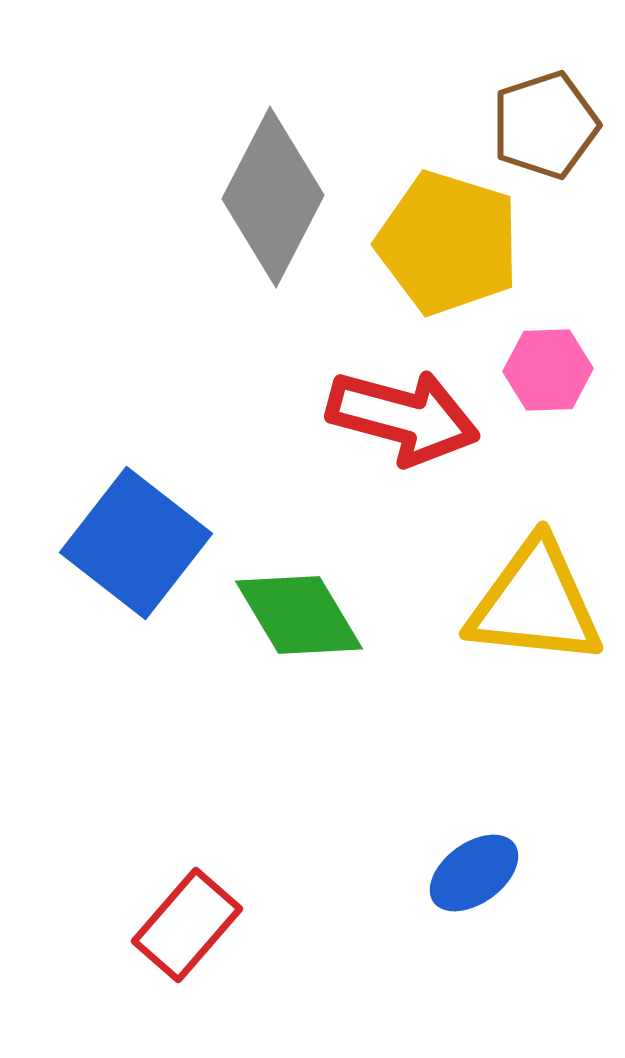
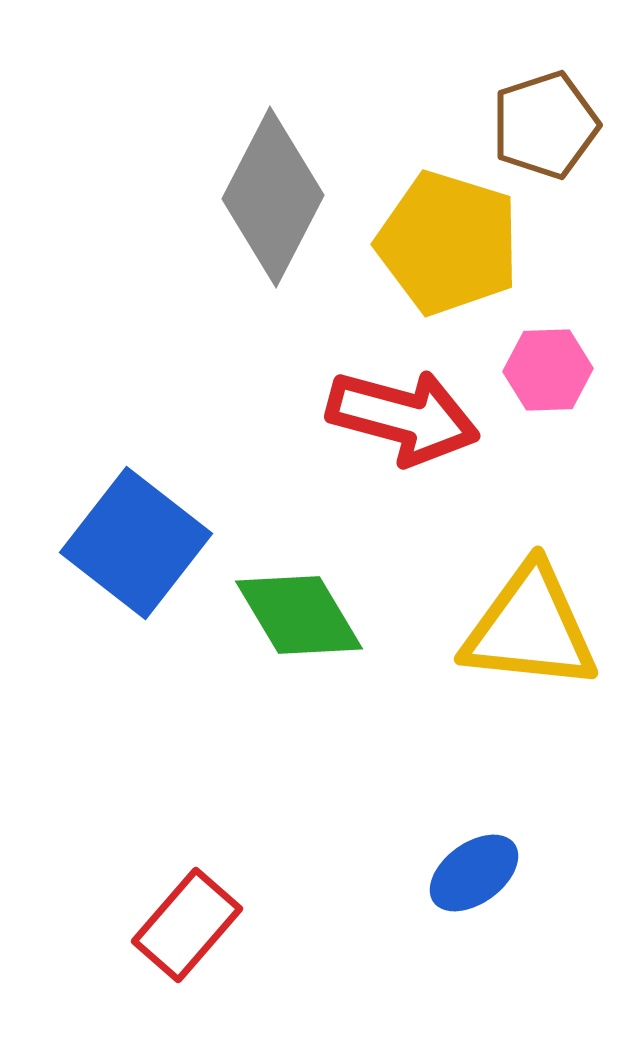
yellow triangle: moved 5 px left, 25 px down
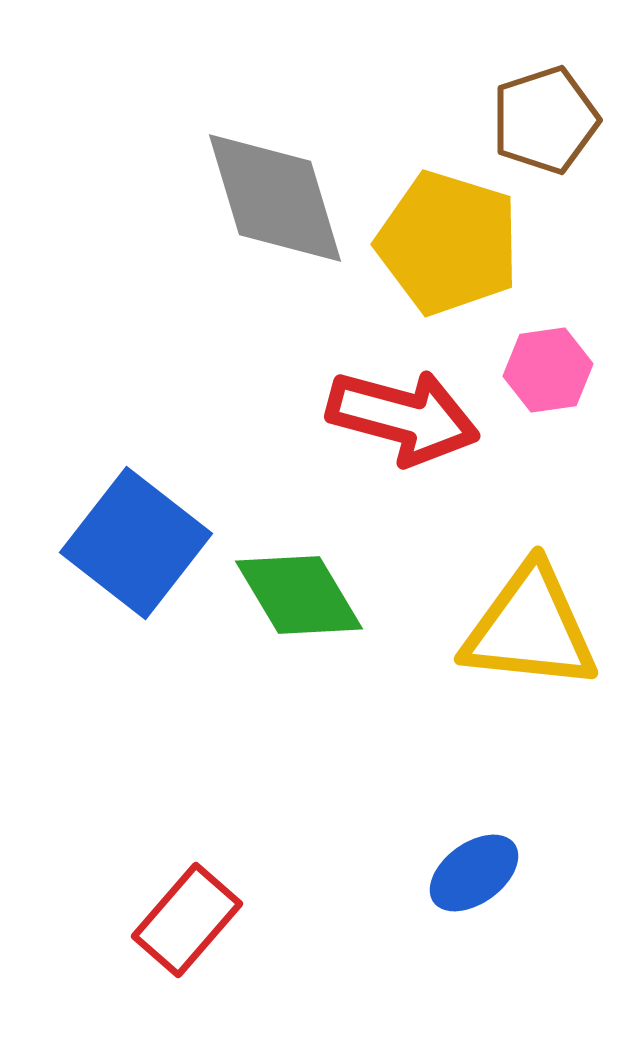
brown pentagon: moved 5 px up
gray diamond: moved 2 px right, 1 px down; rotated 44 degrees counterclockwise
pink hexagon: rotated 6 degrees counterclockwise
green diamond: moved 20 px up
red rectangle: moved 5 px up
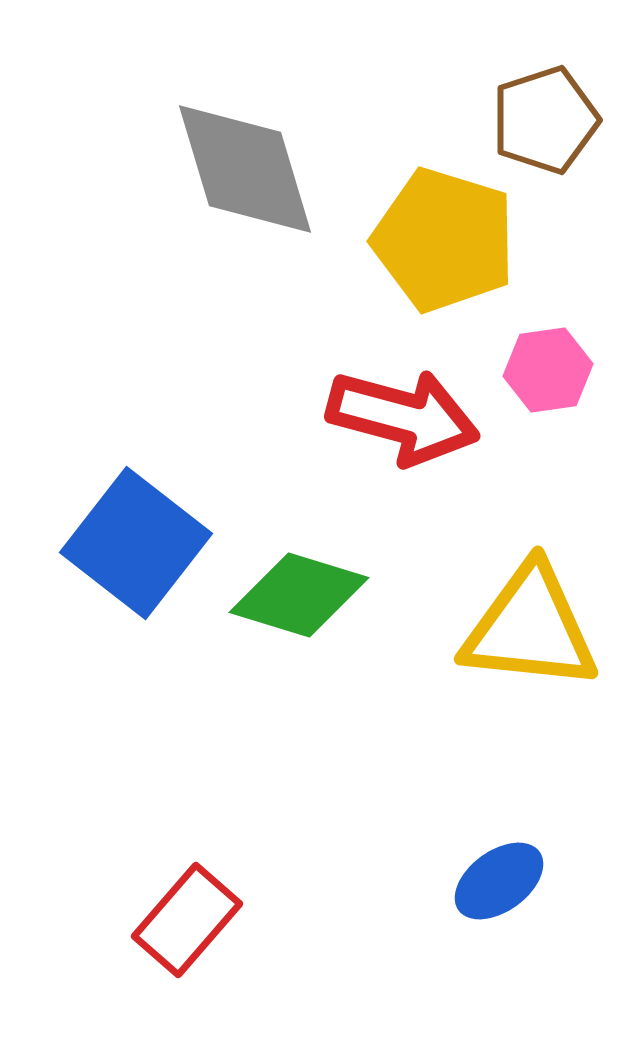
gray diamond: moved 30 px left, 29 px up
yellow pentagon: moved 4 px left, 3 px up
green diamond: rotated 42 degrees counterclockwise
blue ellipse: moved 25 px right, 8 px down
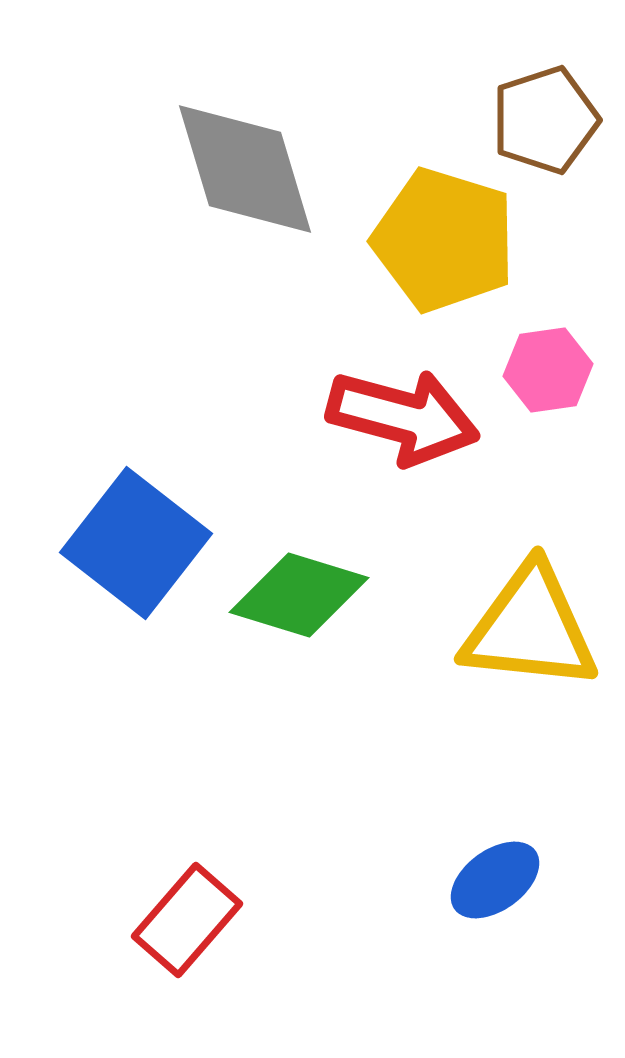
blue ellipse: moved 4 px left, 1 px up
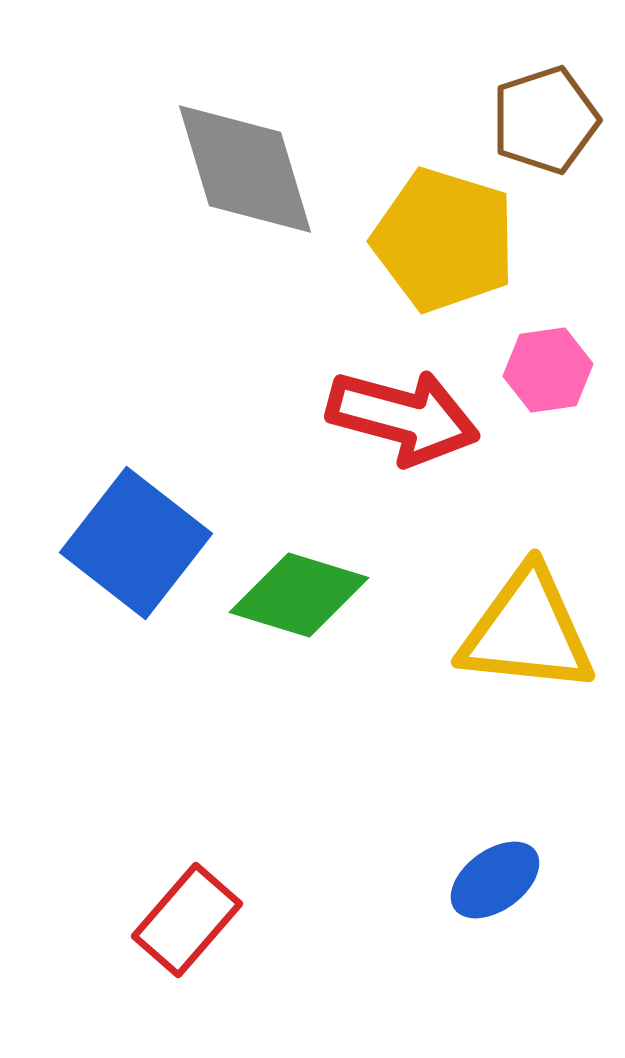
yellow triangle: moved 3 px left, 3 px down
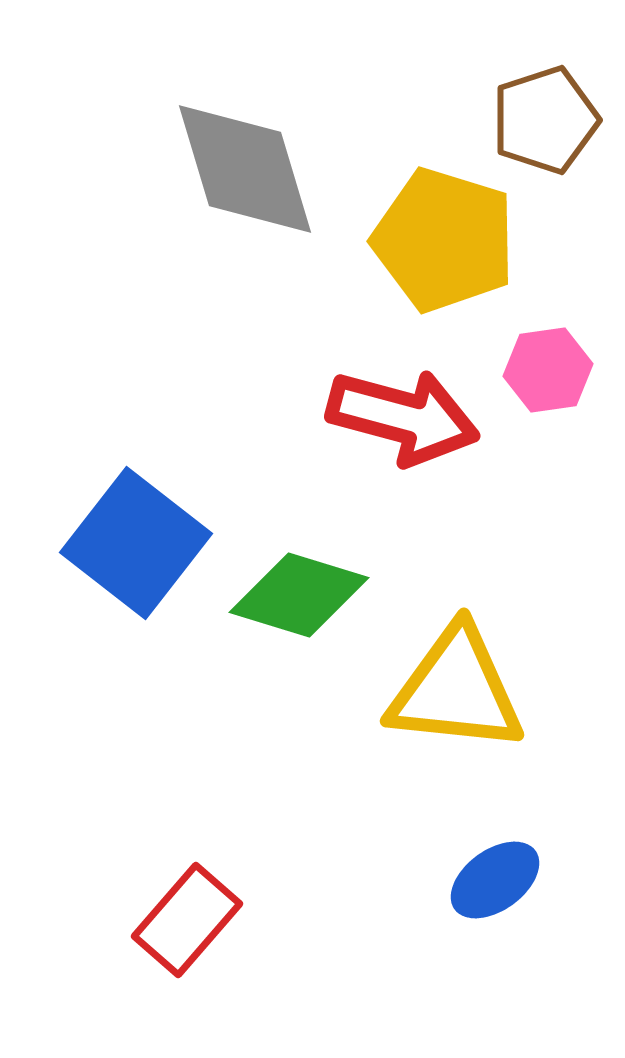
yellow triangle: moved 71 px left, 59 px down
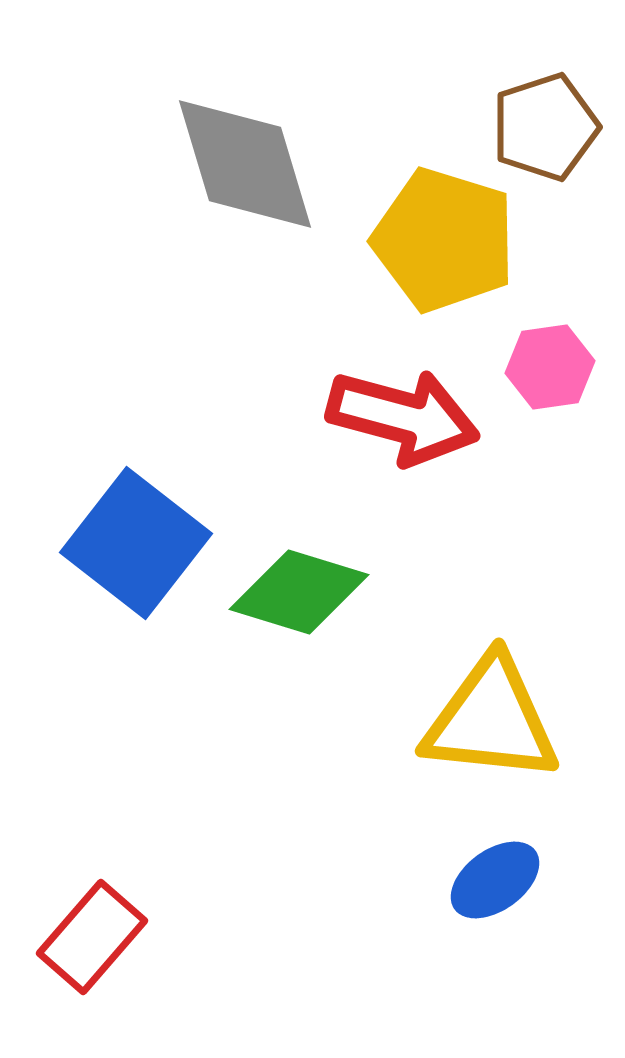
brown pentagon: moved 7 px down
gray diamond: moved 5 px up
pink hexagon: moved 2 px right, 3 px up
green diamond: moved 3 px up
yellow triangle: moved 35 px right, 30 px down
red rectangle: moved 95 px left, 17 px down
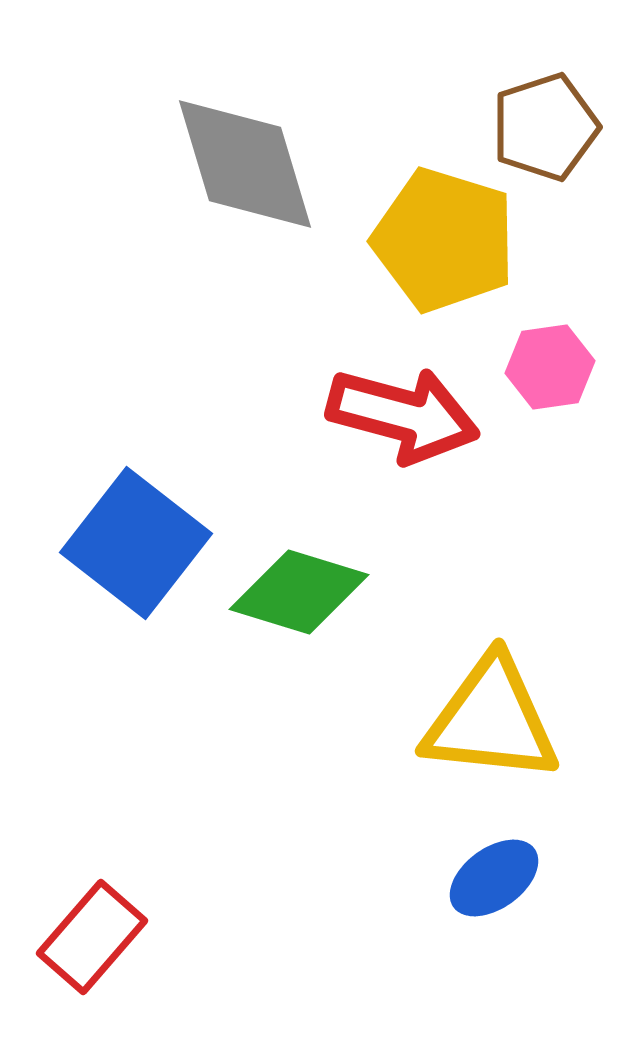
red arrow: moved 2 px up
blue ellipse: moved 1 px left, 2 px up
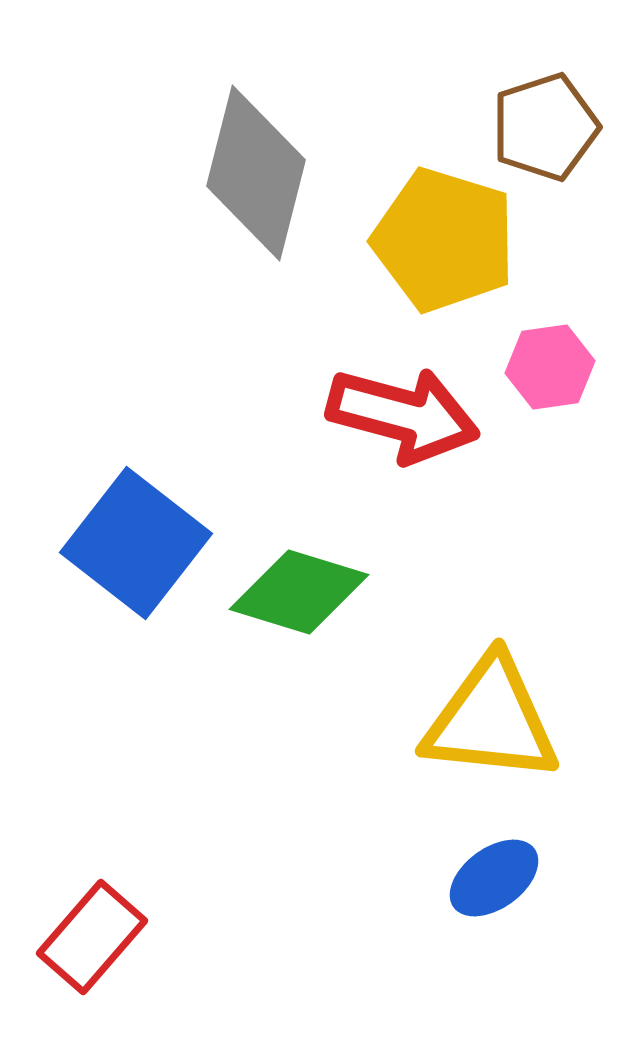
gray diamond: moved 11 px right, 9 px down; rotated 31 degrees clockwise
